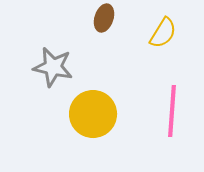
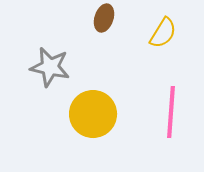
gray star: moved 3 px left
pink line: moved 1 px left, 1 px down
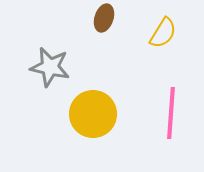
pink line: moved 1 px down
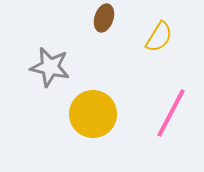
yellow semicircle: moved 4 px left, 4 px down
pink line: rotated 24 degrees clockwise
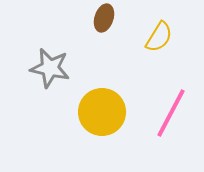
gray star: moved 1 px down
yellow circle: moved 9 px right, 2 px up
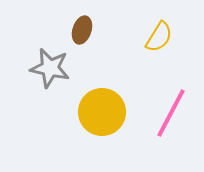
brown ellipse: moved 22 px left, 12 px down
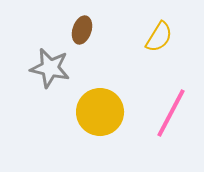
yellow circle: moved 2 px left
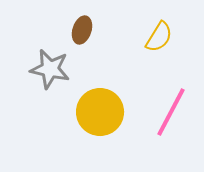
gray star: moved 1 px down
pink line: moved 1 px up
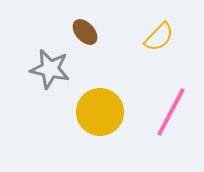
brown ellipse: moved 3 px right, 2 px down; rotated 60 degrees counterclockwise
yellow semicircle: rotated 12 degrees clockwise
